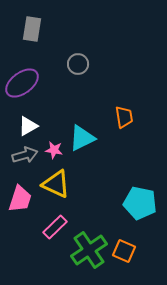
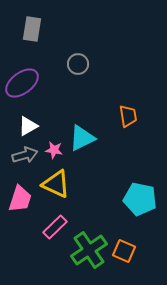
orange trapezoid: moved 4 px right, 1 px up
cyan pentagon: moved 4 px up
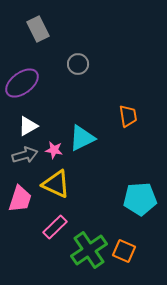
gray rectangle: moved 6 px right; rotated 35 degrees counterclockwise
cyan pentagon: rotated 16 degrees counterclockwise
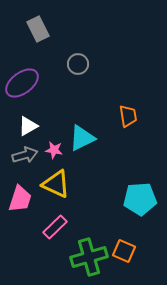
green cross: moved 7 px down; rotated 18 degrees clockwise
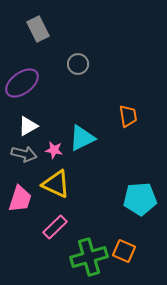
gray arrow: moved 1 px left, 1 px up; rotated 30 degrees clockwise
